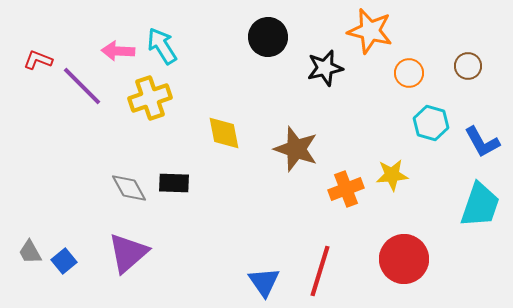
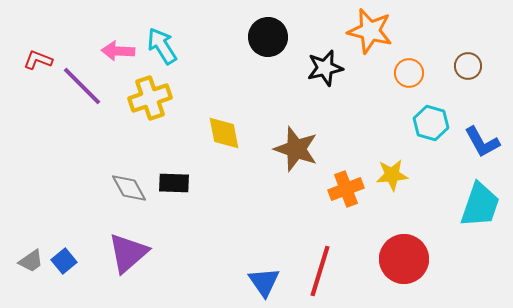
gray trapezoid: moved 1 px right, 9 px down; rotated 96 degrees counterclockwise
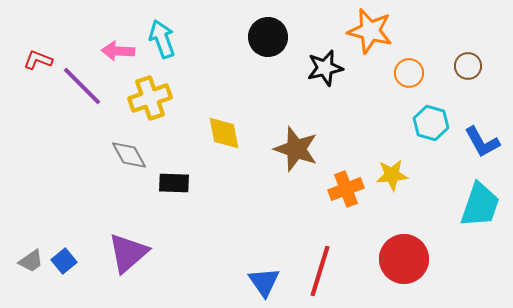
cyan arrow: moved 7 px up; rotated 12 degrees clockwise
gray diamond: moved 33 px up
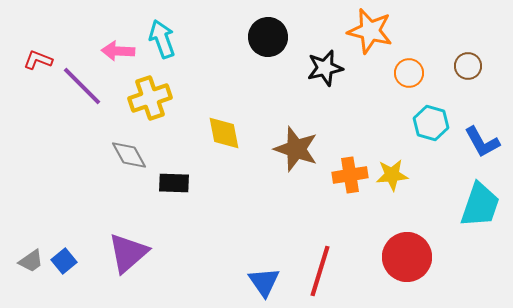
orange cross: moved 4 px right, 14 px up; rotated 12 degrees clockwise
red circle: moved 3 px right, 2 px up
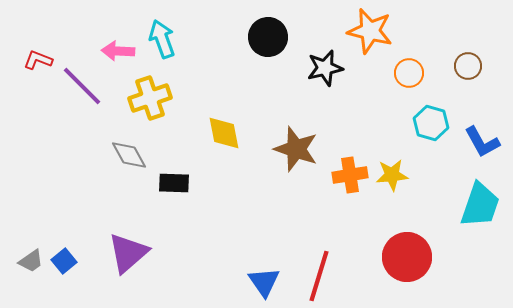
red line: moved 1 px left, 5 px down
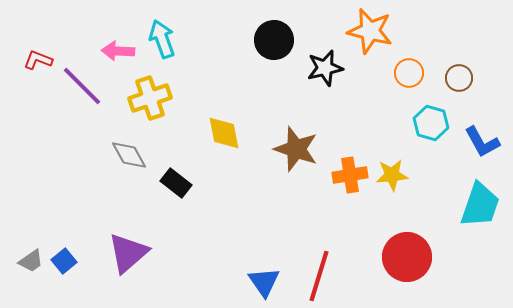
black circle: moved 6 px right, 3 px down
brown circle: moved 9 px left, 12 px down
black rectangle: moved 2 px right; rotated 36 degrees clockwise
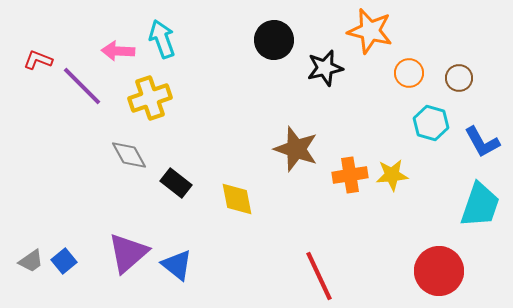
yellow diamond: moved 13 px right, 66 px down
red circle: moved 32 px right, 14 px down
red line: rotated 42 degrees counterclockwise
blue triangle: moved 87 px left, 17 px up; rotated 16 degrees counterclockwise
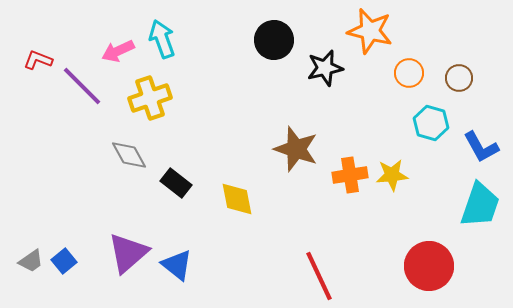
pink arrow: rotated 28 degrees counterclockwise
blue L-shape: moved 1 px left, 5 px down
red circle: moved 10 px left, 5 px up
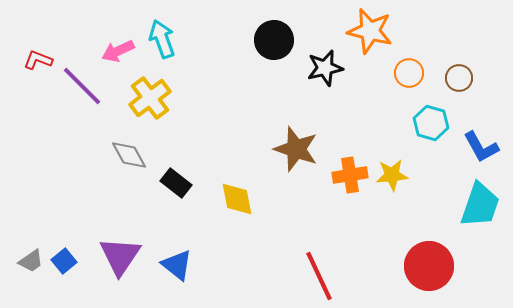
yellow cross: rotated 18 degrees counterclockwise
purple triangle: moved 8 px left, 3 px down; rotated 15 degrees counterclockwise
